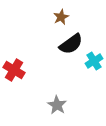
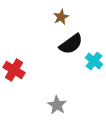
cyan cross: rotated 18 degrees counterclockwise
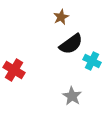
cyan cross: moved 2 px left; rotated 12 degrees counterclockwise
gray star: moved 15 px right, 9 px up
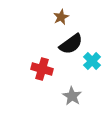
cyan cross: rotated 18 degrees clockwise
red cross: moved 28 px right, 1 px up; rotated 15 degrees counterclockwise
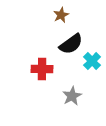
brown star: moved 2 px up
red cross: rotated 15 degrees counterclockwise
gray star: rotated 12 degrees clockwise
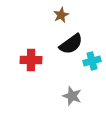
cyan cross: rotated 30 degrees clockwise
red cross: moved 11 px left, 9 px up
gray star: rotated 24 degrees counterclockwise
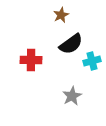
gray star: rotated 24 degrees clockwise
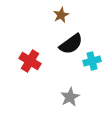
red cross: moved 1 px left, 1 px down; rotated 30 degrees clockwise
gray star: moved 2 px left, 1 px down
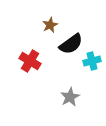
brown star: moved 11 px left, 10 px down
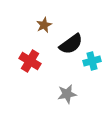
brown star: moved 6 px left
gray star: moved 3 px left, 3 px up; rotated 18 degrees clockwise
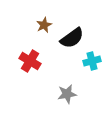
black semicircle: moved 1 px right, 6 px up
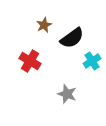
cyan cross: rotated 18 degrees counterclockwise
gray star: rotated 30 degrees clockwise
